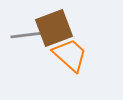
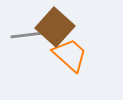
brown square: moved 1 px right, 1 px up; rotated 27 degrees counterclockwise
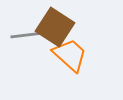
brown square: rotated 9 degrees counterclockwise
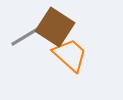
gray line: moved 1 px left, 1 px down; rotated 24 degrees counterclockwise
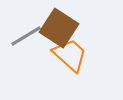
brown square: moved 4 px right, 1 px down
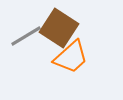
orange trapezoid: moved 1 px right, 2 px down; rotated 96 degrees clockwise
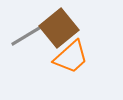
brown square: rotated 18 degrees clockwise
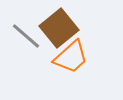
gray line: rotated 72 degrees clockwise
